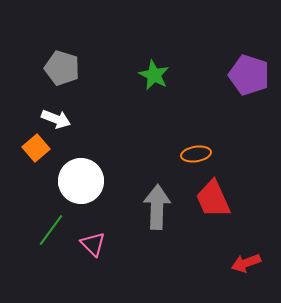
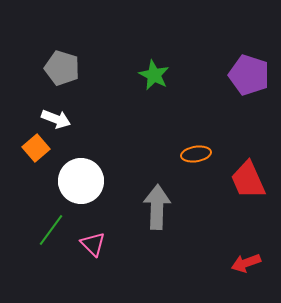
red trapezoid: moved 35 px right, 19 px up
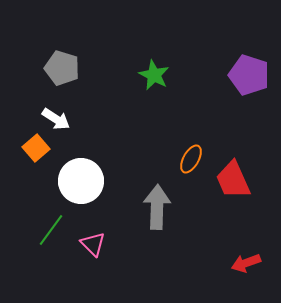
white arrow: rotated 12 degrees clockwise
orange ellipse: moved 5 px left, 5 px down; rotated 52 degrees counterclockwise
red trapezoid: moved 15 px left
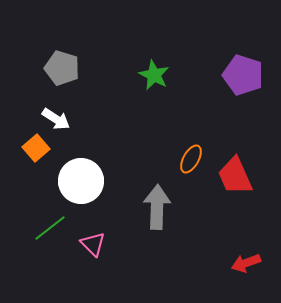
purple pentagon: moved 6 px left
red trapezoid: moved 2 px right, 4 px up
green line: moved 1 px left, 2 px up; rotated 16 degrees clockwise
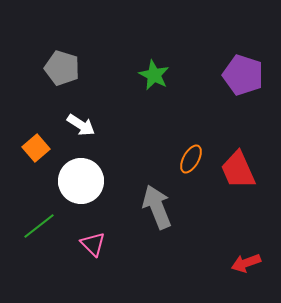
white arrow: moved 25 px right, 6 px down
red trapezoid: moved 3 px right, 6 px up
gray arrow: rotated 24 degrees counterclockwise
green line: moved 11 px left, 2 px up
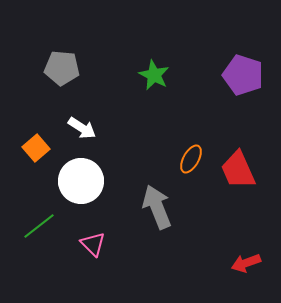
gray pentagon: rotated 12 degrees counterclockwise
white arrow: moved 1 px right, 3 px down
